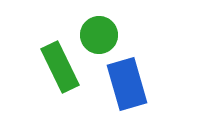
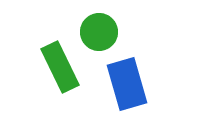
green circle: moved 3 px up
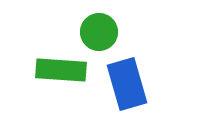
green rectangle: moved 1 px right, 3 px down; rotated 60 degrees counterclockwise
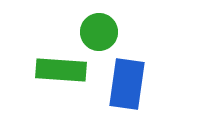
blue rectangle: rotated 24 degrees clockwise
